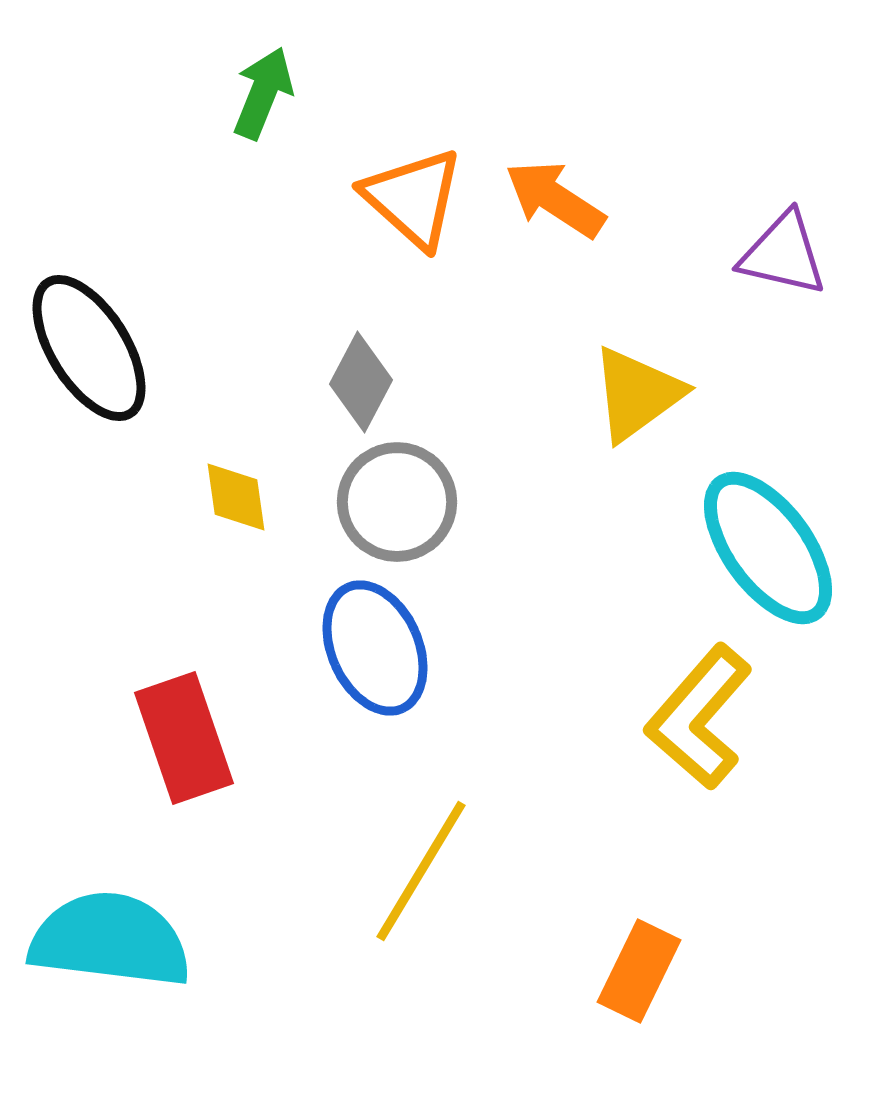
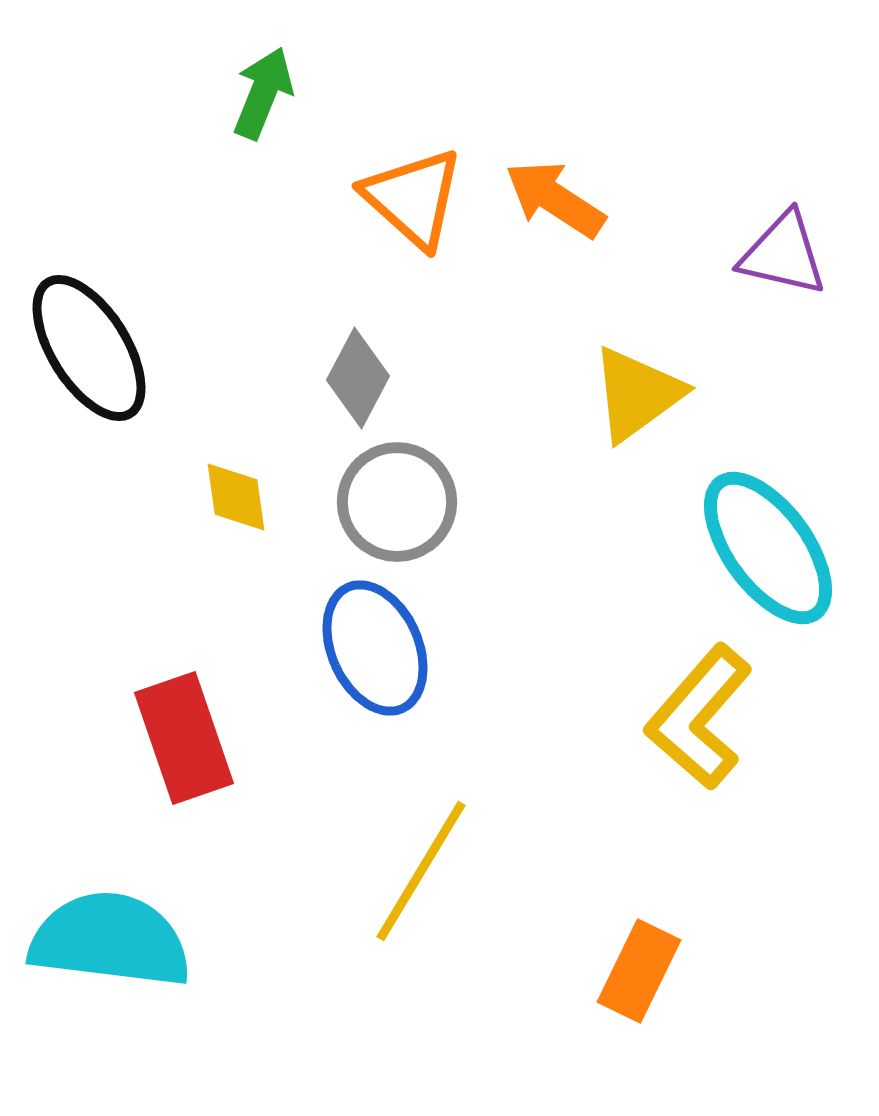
gray diamond: moved 3 px left, 4 px up
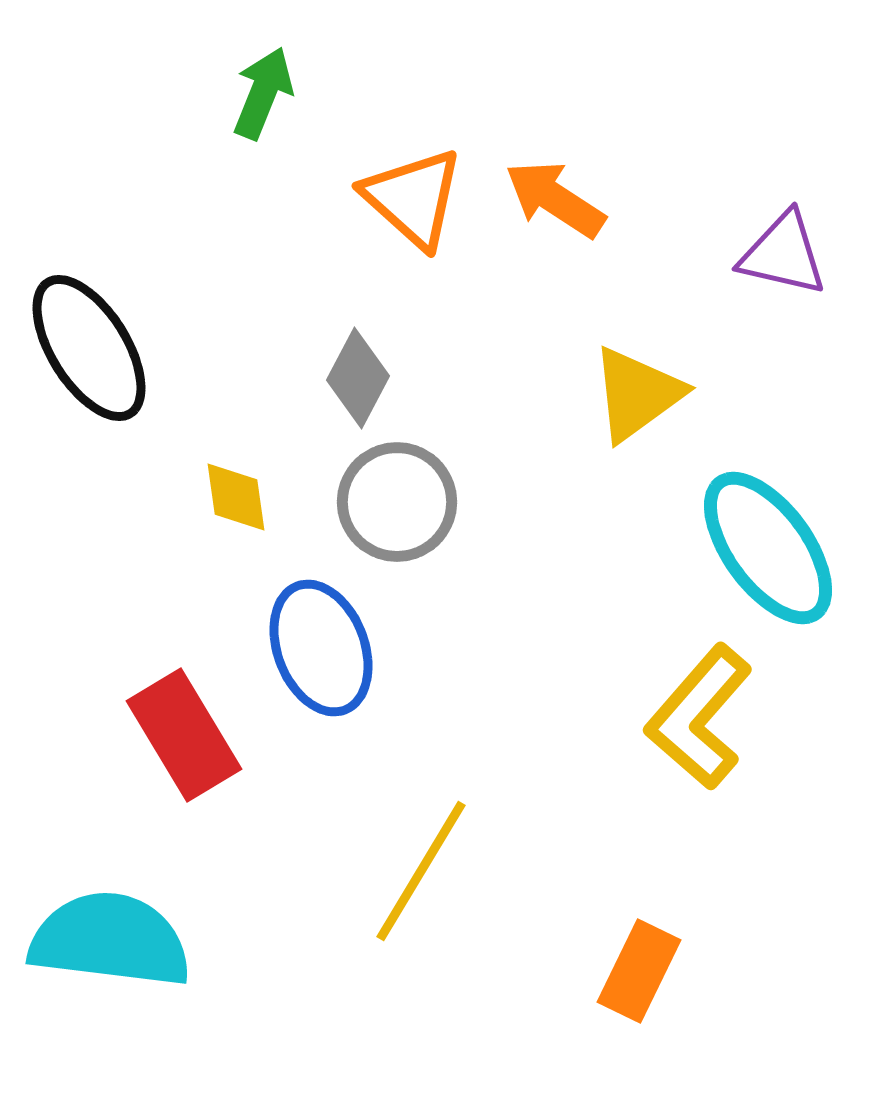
blue ellipse: moved 54 px left; rotated 3 degrees clockwise
red rectangle: moved 3 px up; rotated 12 degrees counterclockwise
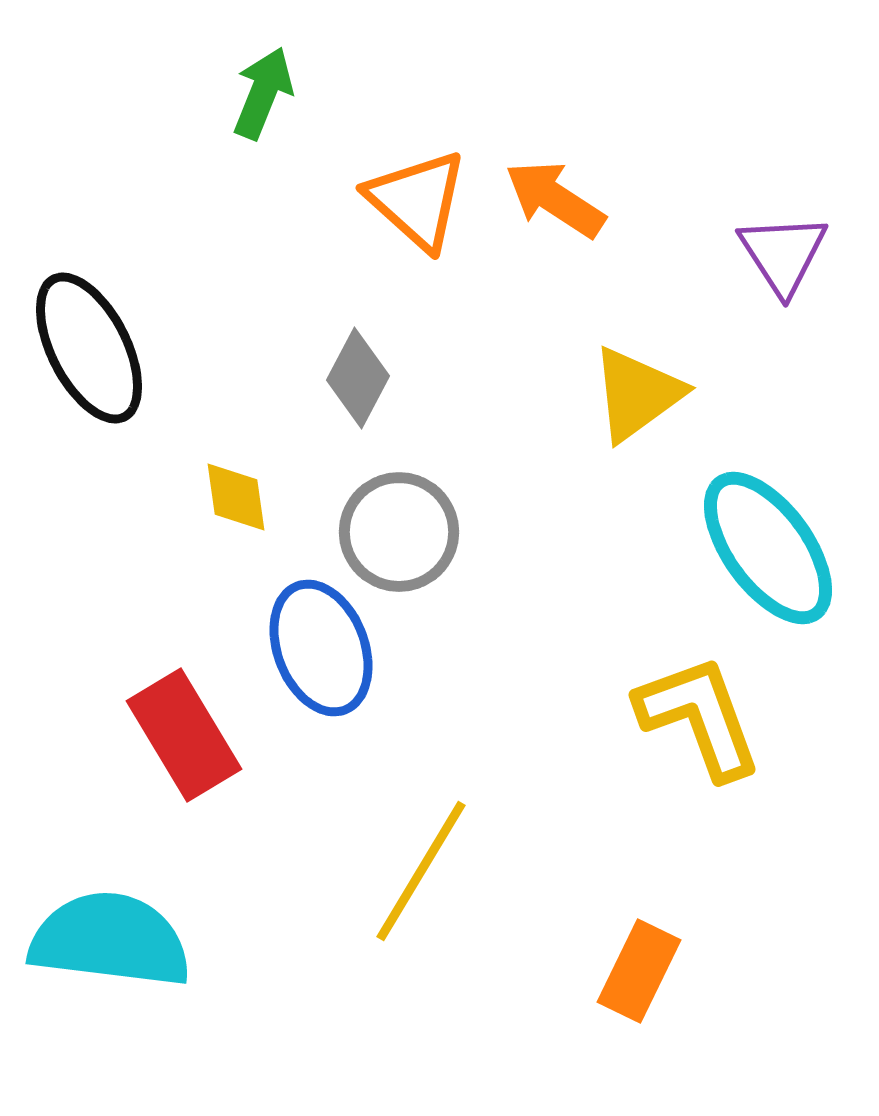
orange triangle: moved 4 px right, 2 px down
purple triangle: rotated 44 degrees clockwise
black ellipse: rotated 5 degrees clockwise
gray circle: moved 2 px right, 30 px down
yellow L-shape: rotated 119 degrees clockwise
